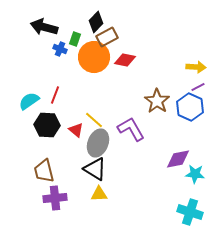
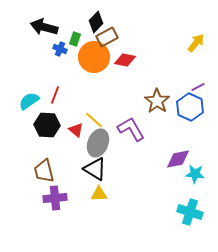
yellow arrow: moved 24 px up; rotated 54 degrees counterclockwise
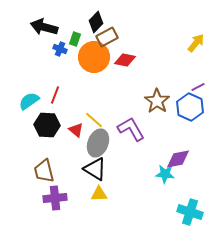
cyan star: moved 30 px left
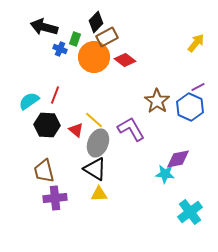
red diamond: rotated 25 degrees clockwise
cyan cross: rotated 35 degrees clockwise
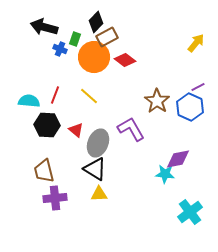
cyan semicircle: rotated 40 degrees clockwise
yellow line: moved 5 px left, 24 px up
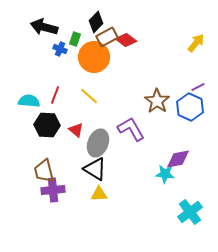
red diamond: moved 1 px right, 20 px up
purple cross: moved 2 px left, 8 px up
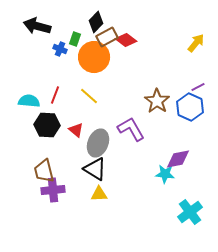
black arrow: moved 7 px left, 1 px up
